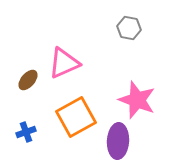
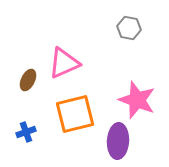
brown ellipse: rotated 15 degrees counterclockwise
orange square: moved 1 px left, 3 px up; rotated 15 degrees clockwise
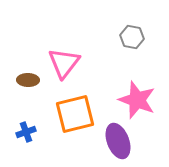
gray hexagon: moved 3 px right, 9 px down
pink triangle: rotated 28 degrees counterclockwise
brown ellipse: rotated 65 degrees clockwise
purple ellipse: rotated 24 degrees counterclockwise
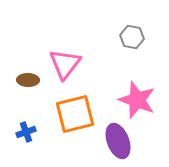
pink triangle: moved 1 px right, 1 px down
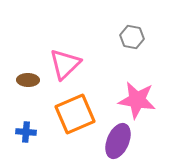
pink triangle: rotated 8 degrees clockwise
pink star: rotated 12 degrees counterclockwise
orange square: rotated 9 degrees counterclockwise
blue cross: rotated 24 degrees clockwise
purple ellipse: rotated 44 degrees clockwise
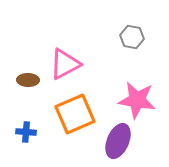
pink triangle: rotated 16 degrees clockwise
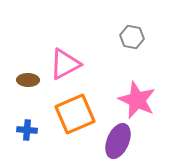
pink star: rotated 15 degrees clockwise
blue cross: moved 1 px right, 2 px up
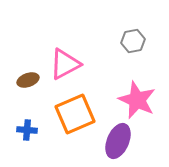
gray hexagon: moved 1 px right, 4 px down; rotated 20 degrees counterclockwise
brown ellipse: rotated 20 degrees counterclockwise
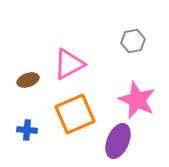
pink triangle: moved 4 px right
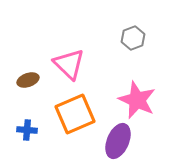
gray hexagon: moved 3 px up; rotated 10 degrees counterclockwise
pink triangle: rotated 48 degrees counterclockwise
